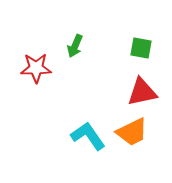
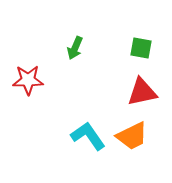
green arrow: moved 2 px down
red star: moved 8 px left, 12 px down
orange trapezoid: moved 4 px down
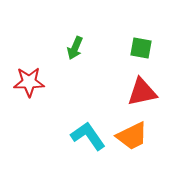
red star: moved 1 px right, 2 px down
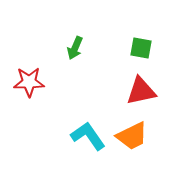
red triangle: moved 1 px left, 1 px up
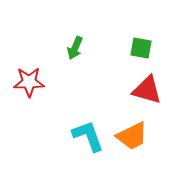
red triangle: moved 6 px right, 1 px up; rotated 28 degrees clockwise
cyan L-shape: rotated 15 degrees clockwise
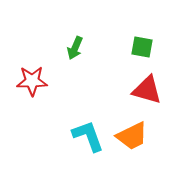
green square: moved 1 px right, 1 px up
red star: moved 3 px right, 1 px up
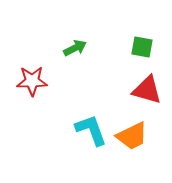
green arrow: rotated 140 degrees counterclockwise
cyan L-shape: moved 3 px right, 6 px up
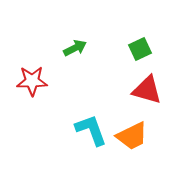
green square: moved 2 px left, 2 px down; rotated 35 degrees counterclockwise
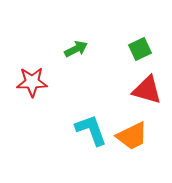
green arrow: moved 1 px right, 1 px down
red star: moved 1 px down
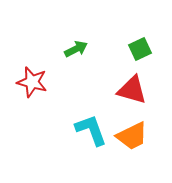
red star: rotated 16 degrees clockwise
red triangle: moved 15 px left
